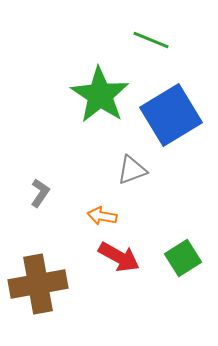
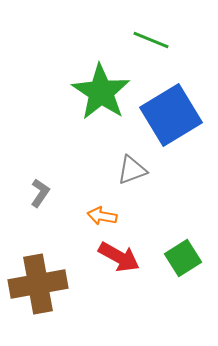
green star: moved 1 px right, 3 px up
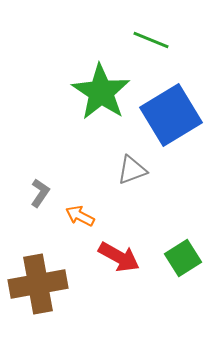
orange arrow: moved 22 px left; rotated 16 degrees clockwise
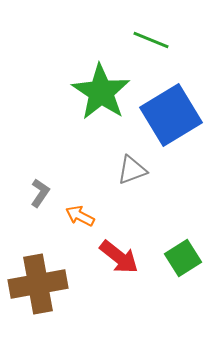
red arrow: rotated 9 degrees clockwise
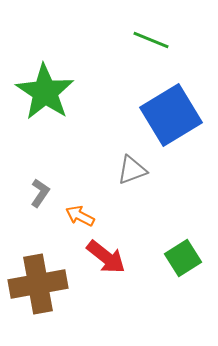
green star: moved 56 px left
red arrow: moved 13 px left
